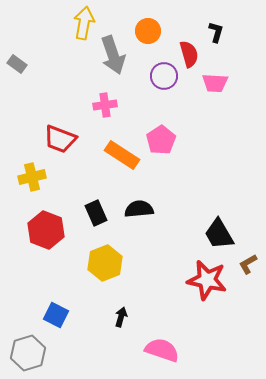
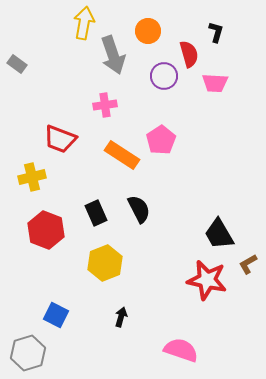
black semicircle: rotated 68 degrees clockwise
pink semicircle: moved 19 px right
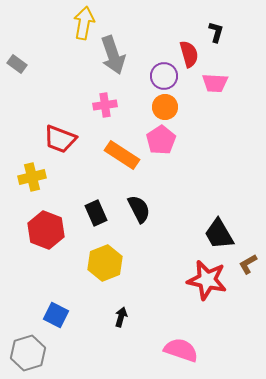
orange circle: moved 17 px right, 76 px down
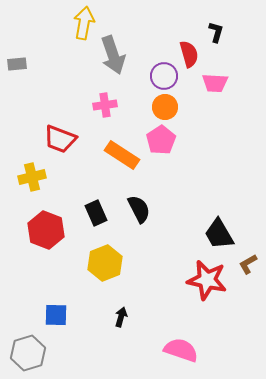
gray rectangle: rotated 42 degrees counterclockwise
blue square: rotated 25 degrees counterclockwise
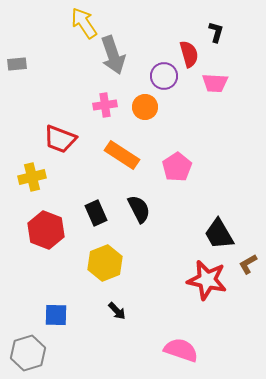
yellow arrow: rotated 44 degrees counterclockwise
orange circle: moved 20 px left
pink pentagon: moved 16 px right, 27 px down
black arrow: moved 4 px left, 6 px up; rotated 120 degrees clockwise
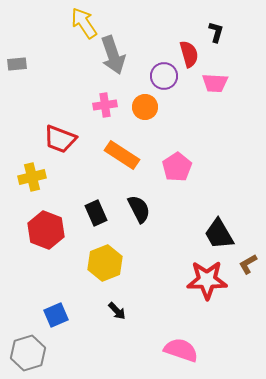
red star: rotated 12 degrees counterclockwise
blue square: rotated 25 degrees counterclockwise
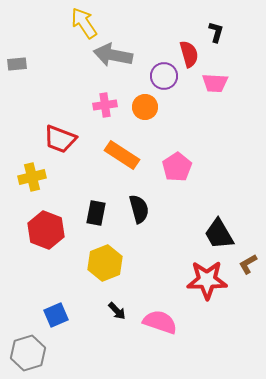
gray arrow: rotated 120 degrees clockwise
black semicircle: rotated 12 degrees clockwise
black rectangle: rotated 35 degrees clockwise
pink semicircle: moved 21 px left, 28 px up
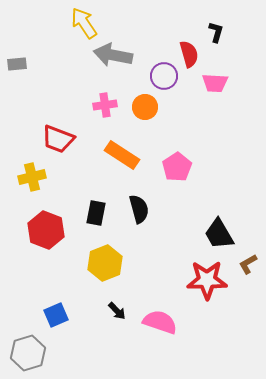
red trapezoid: moved 2 px left
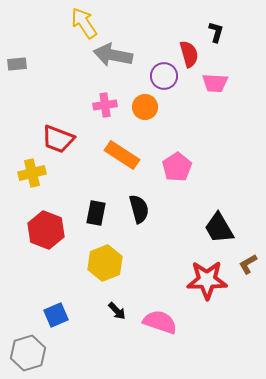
yellow cross: moved 4 px up
black trapezoid: moved 6 px up
